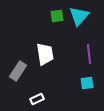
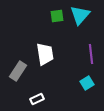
cyan triangle: moved 1 px right, 1 px up
purple line: moved 2 px right
cyan square: rotated 24 degrees counterclockwise
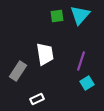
purple line: moved 10 px left, 7 px down; rotated 24 degrees clockwise
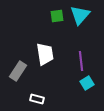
purple line: rotated 24 degrees counterclockwise
white rectangle: rotated 40 degrees clockwise
